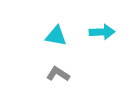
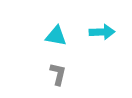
gray L-shape: rotated 70 degrees clockwise
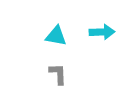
gray L-shape: rotated 15 degrees counterclockwise
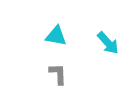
cyan arrow: moved 6 px right, 11 px down; rotated 50 degrees clockwise
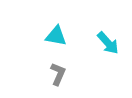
gray L-shape: rotated 25 degrees clockwise
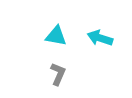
cyan arrow: moved 8 px left, 5 px up; rotated 150 degrees clockwise
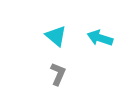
cyan triangle: rotated 30 degrees clockwise
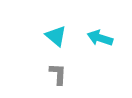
gray L-shape: rotated 20 degrees counterclockwise
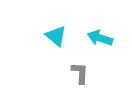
gray L-shape: moved 22 px right, 1 px up
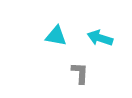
cyan triangle: rotated 30 degrees counterclockwise
